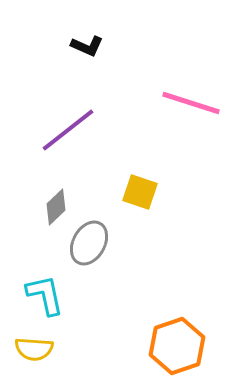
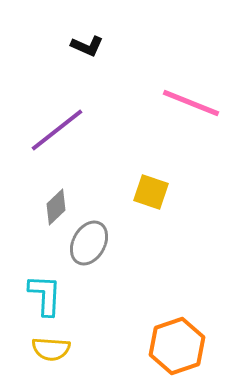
pink line: rotated 4 degrees clockwise
purple line: moved 11 px left
yellow square: moved 11 px right
cyan L-shape: rotated 15 degrees clockwise
yellow semicircle: moved 17 px right
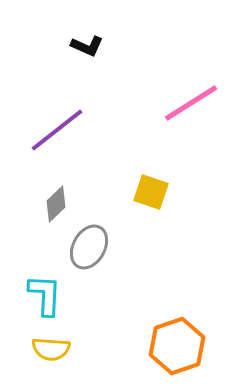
pink line: rotated 54 degrees counterclockwise
gray diamond: moved 3 px up
gray ellipse: moved 4 px down
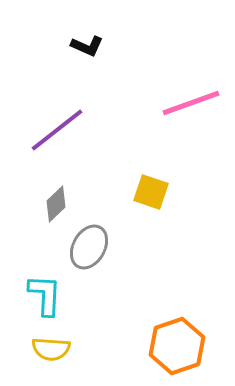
pink line: rotated 12 degrees clockwise
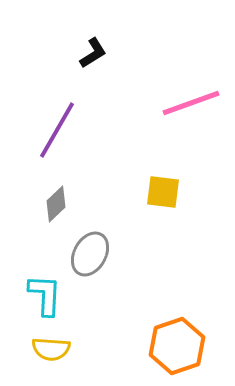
black L-shape: moved 6 px right, 7 px down; rotated 56 degrees counterclockwise
purple line: rotated 22 degrees counterclockwise
yellow square: moved 12 px right; rotated 12 degrees counterclockwise
gray ellipse: moved 1 px right, 7 px down
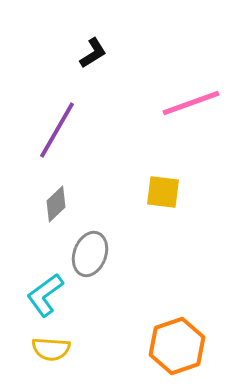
gray ellipse: rotated 9 degrees counterclockwise
cyan L-shape: rotated 129 degrees counterclockwise
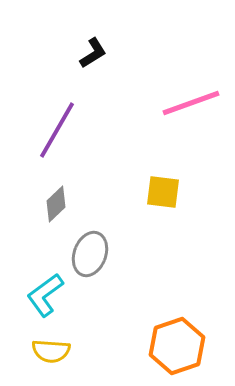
yellow semicircle: moved 2 px down
